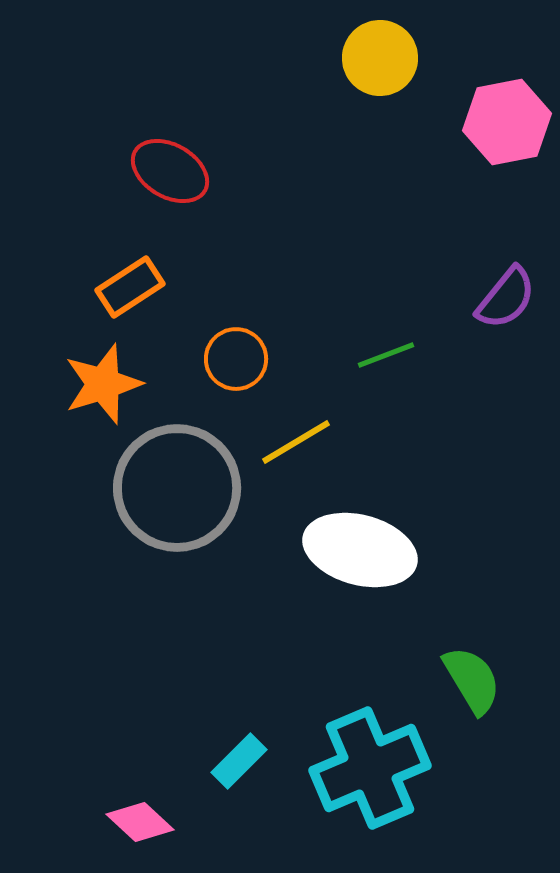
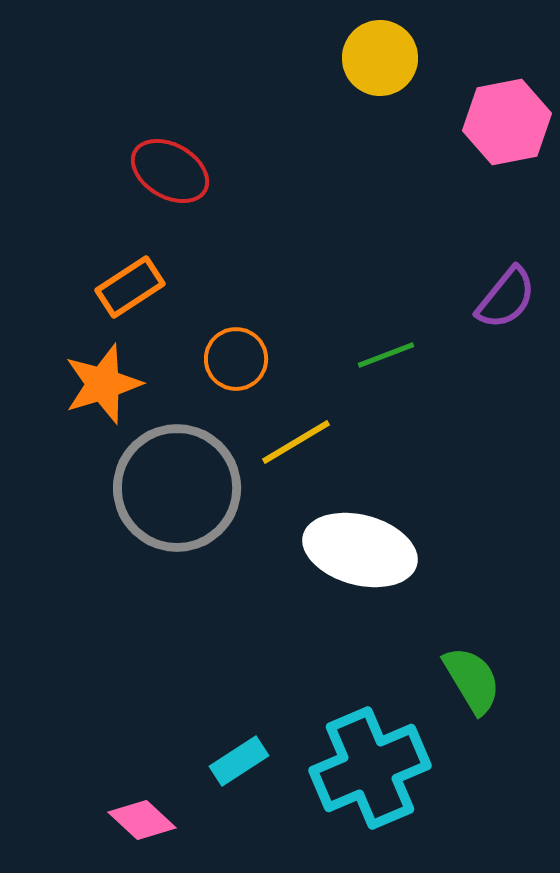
cyan rectangle: rotated 12 degrees clockwise
pink diamond: moved 2 px right, 2 px up
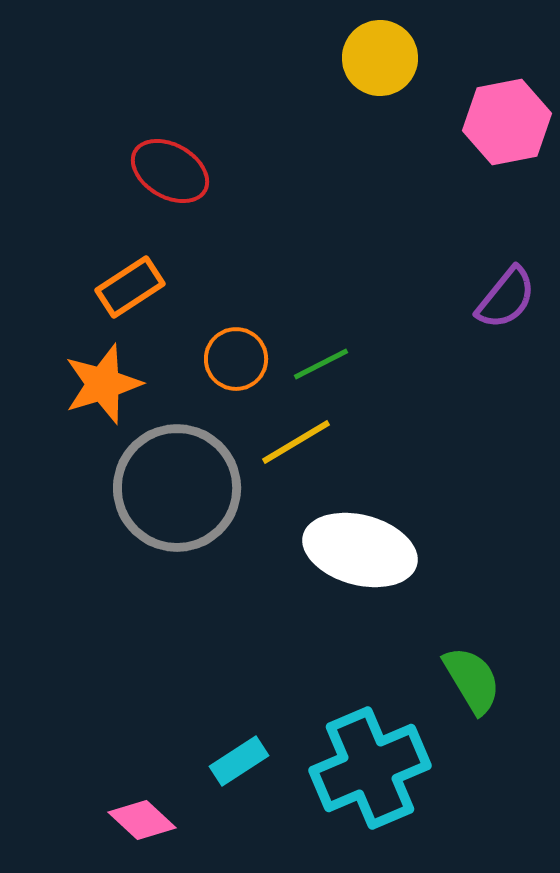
green line: moved 65 px left, 9 px down; rotated 6 degrees counterclockwise
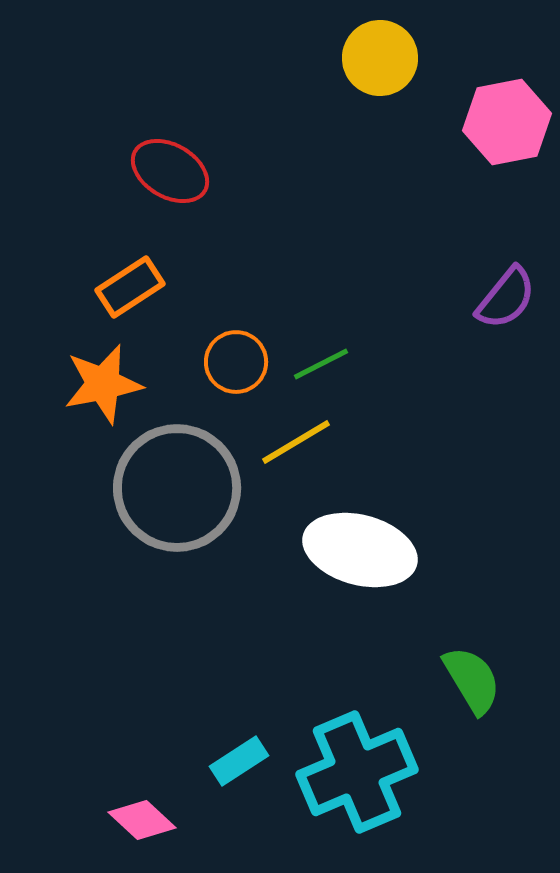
orange circle: moved 3 px down
orange star: rotated 6 degrees clockwise
cyan cross: moved 13 px left, 4 px down
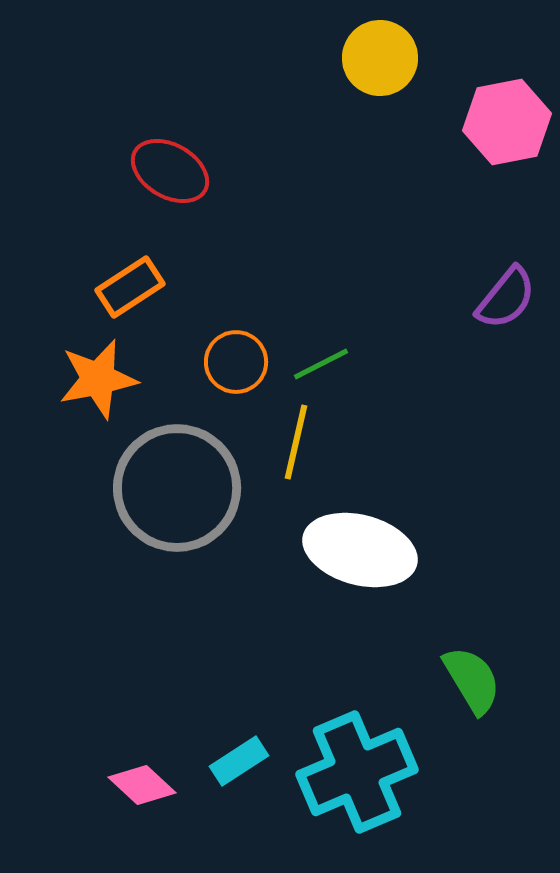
orange star: moved 5 px left, 5 px up
yellow line: rotated 46 degrees counterclockwise
pink diamond: moved 35 px up
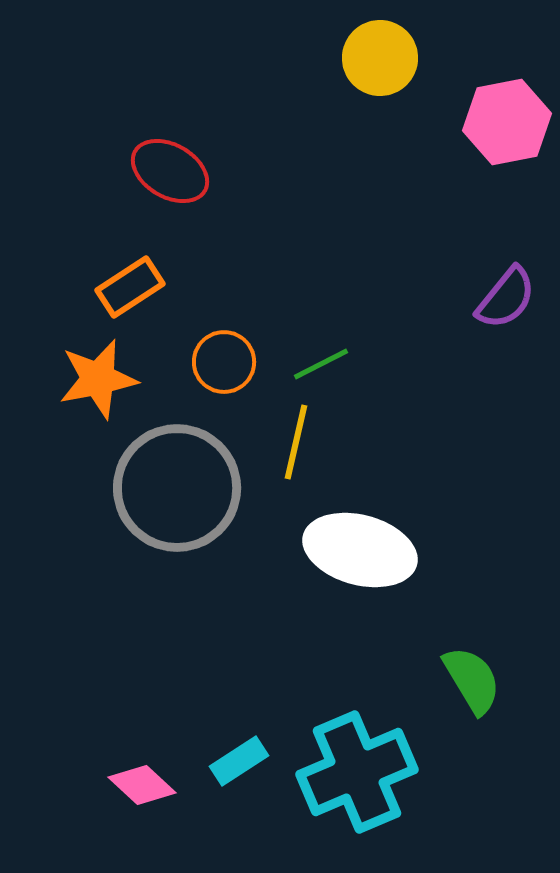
orange circle: moved 12 px left
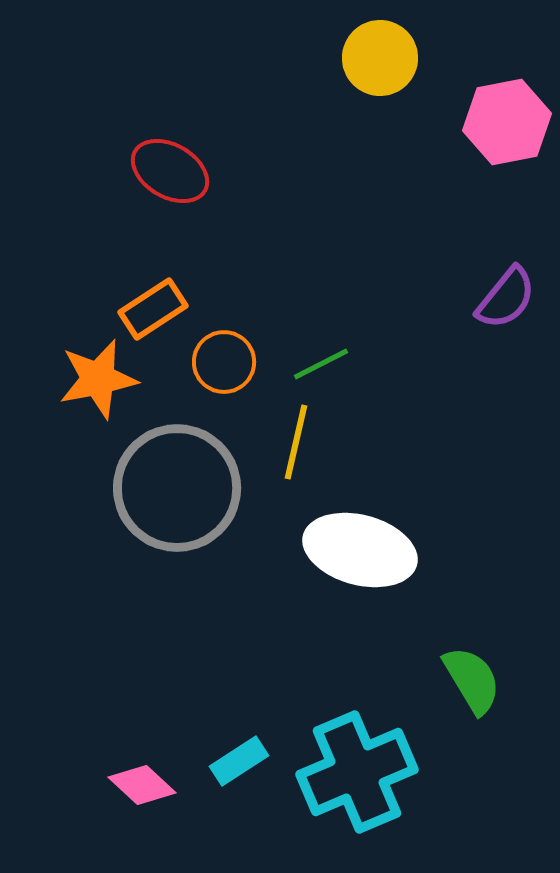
orange rectangle: moved 23 px right, 22 px down
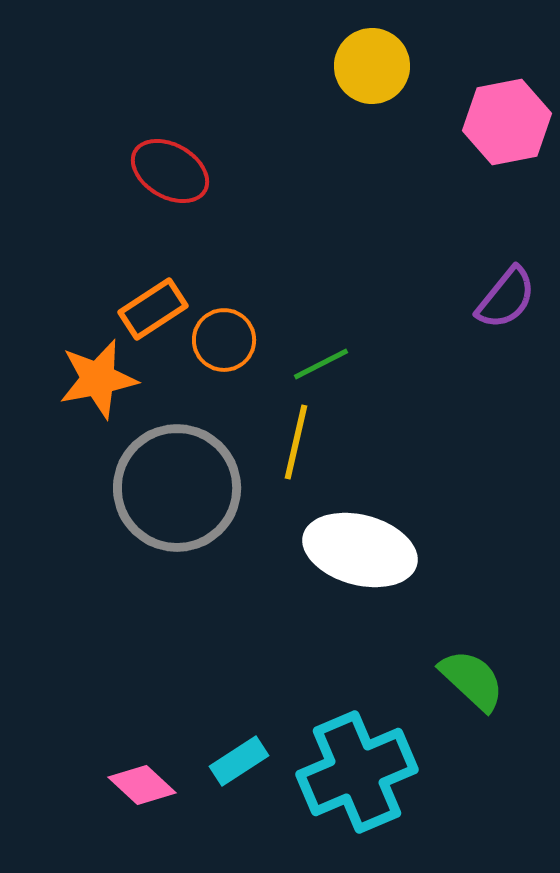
yellow circle: moved 8 px left, 8 px down
orange circle: moved 22 px up
green semicircle: rotated 16 degrees counterclockwise
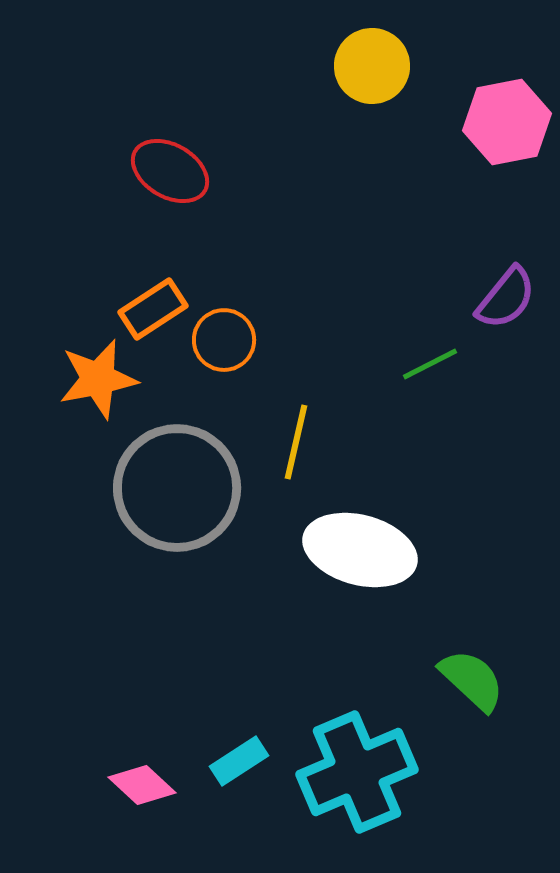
green line: moved 109 px right
